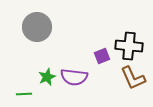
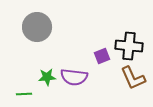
green star: rotated 18 degrees clockwise
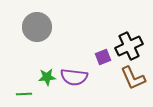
black cross: rotated 32 degrees counterclockwise
purple square: moved 1 px right, 1 px down
